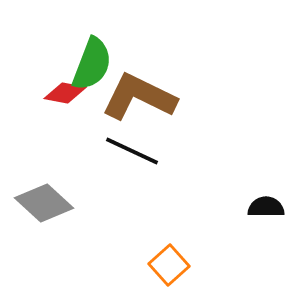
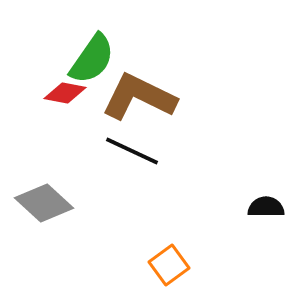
green semicircle: moved 5 px up; rotated 14 degrees clockwise
orange square: rotated 6 degrees clockwise
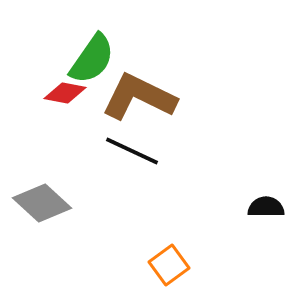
gray diamond: moved 2 px left
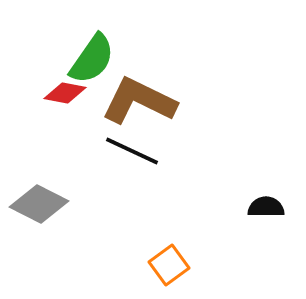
brown L-shape: moved 4 px down
gray diamond: moved 3 px left, 1 px down; rotated 16 degrees counterclockwise
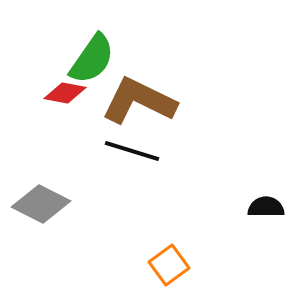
black line: rotated 8 degrees counterclockwise
gray diamond: moved 2 px right
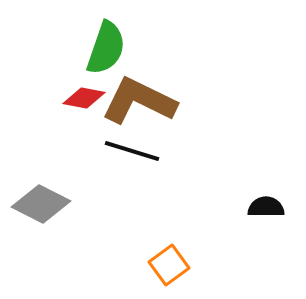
green semicircle: moved 14 px right, 11 px up; rotated 16 degrees counterclockwise
red diamond: moved 19 px right, 5 px down
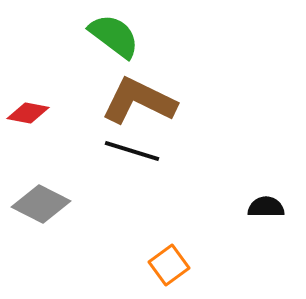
green semicircle: moved 8 px right, 12 px up; rotated 72 degrees counterclockwise
red diamond: moved 56 px left, 15 px down
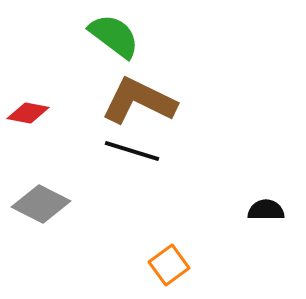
black semicircle: moved 3 px down
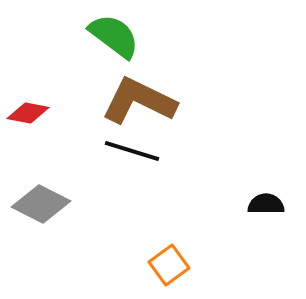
black semicircle: moved 6 px up
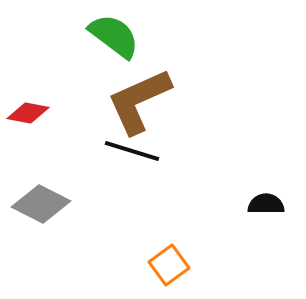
brown L-shape: rotated 50 degrees counterclockwise
